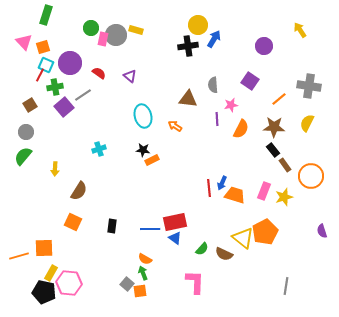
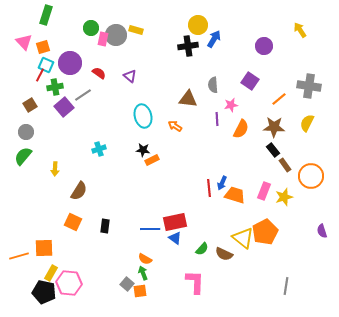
black rectangle at (112, 226): moved 7 px left
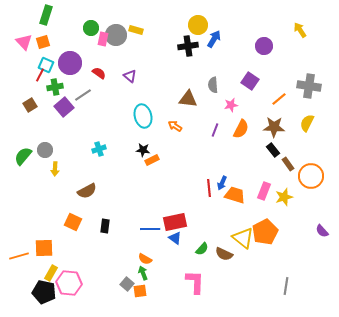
orange square at (43, 47): moved 5 px up
purple line at (217, 119): moved 2 px left, 11 px down; rotated 24 degrees clockwise
gray circle at (26, 132): moved 19 px right, 18 px down
brown rectangle at (285, 165): moved 3 px right, 1 px up
brown semicircle at (79, 191): moved 8 px right; rotated 30 degrees clockwise
purple semicircle at (322, 231): rotated 24 degrees counterclockwise
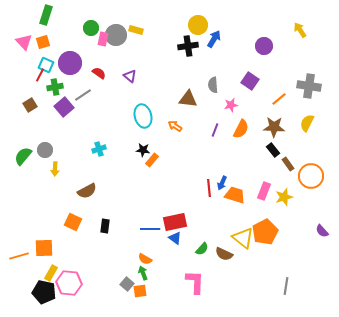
orange rectangle at (152, 160): rotated 24 degrees counterclockwise
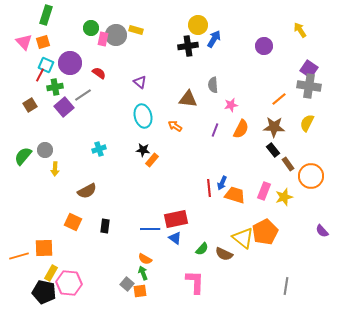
purple triangle at (130, 76): moved 10 px right, 6 px down
purple square at (250, 81): moved 59 px right, 12 px up
red rectangle at (175, 222): moved 1 px right, 3 px up
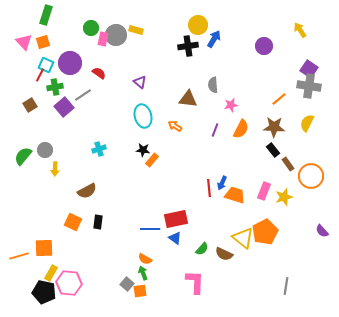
black rectangle at (105, 226): moved 7 px left, 4 px up
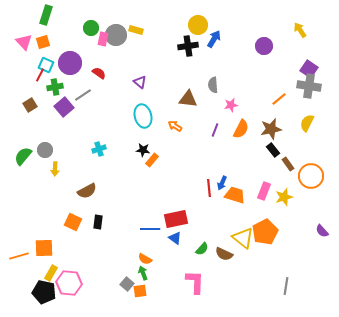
brown star at (274, 127): moved 3 px left, 2 px down; rotated 15 degrees counterclockwise
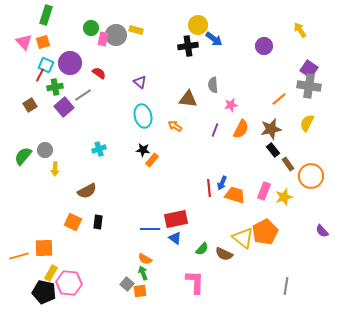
blue arrow at (214, 39): rotated 96 degrees clockwise
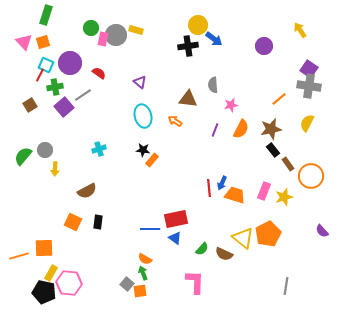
orange arrow at (175, 126): moved 5 px up
orange pentagon at (265, 232): moved 3 px right, 2 px down
